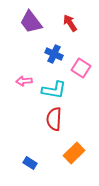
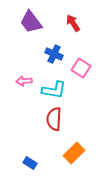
red arrow: moved 3 px right
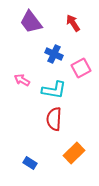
pink square: rotated 30 degrees clockwise
pink arrow: moved 2 px left, 1 px up; rotated 35 degrees clockwise
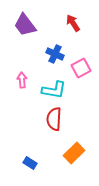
purple trapezoid: moved 6 px left, 3 px down
blue cross: moved 1 px right
pink arrow: rotated 56 degrees clockwise
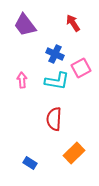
cyan L-shape: moved 3 px right, 9 px up
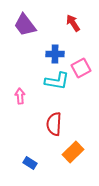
blue cross: rotated 24 degrees counterclockwise
pink arrow: moved 2 px left, 16 px down
red semicircle: moved 5 px down
orange rectangle: moved 1 px left, 1 px up
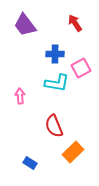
red arrow: moved 2 px right
cyan L-shape: moved 2 px down
red semicircle: moved 2 px down; rotated 25 degrees counterclockwise
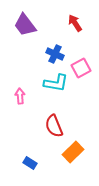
blue cross: rotated 24 degrees clockwise
cyan L-shape: moved 1 px left
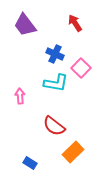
pink square: rotated 18 degrees counterclockwise
red semicircle: rotated 30 degrees counterclockwise
